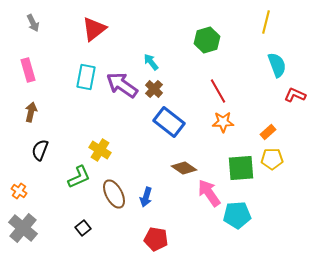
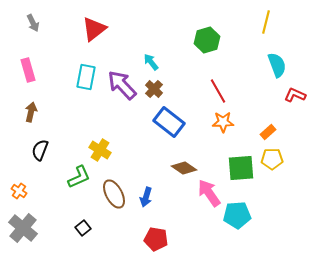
purple arrow: rotated 12 degrees clockwise
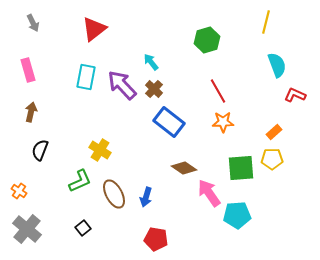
orange rectangle: moved 6 px right
green L-shape: moved 1 px right, 4 px down
gray cross: moved 4 px right, 1 px down
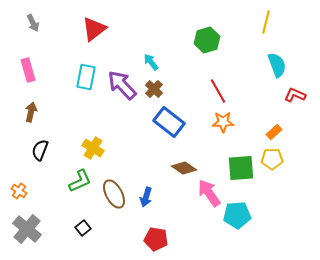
yellow cross: moved 7 px left, 2 px up
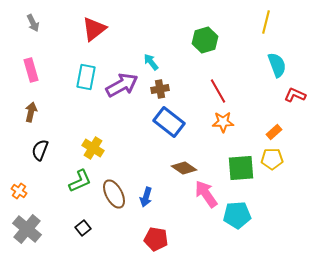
green hexagon: moved 2 px left
pink rectangle: moved 3 px right
purple arrow: rotated 104 degrees clockwise
brown cross: moved 6 px right; rotated 36 degrees clockwise
pink arrow: moved 3 px left, 1 px down
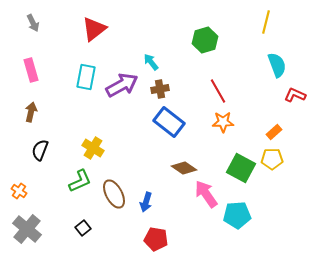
green square: rotated 32 degrees clockwise
blue arrow: moved 5 px down
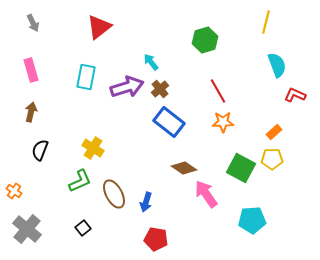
red triangle: moved 5 px right, 2 px up
purple arrow: moved 5 px right, 2 px down; rotated 12 degrees clockwise
brown cross: rotated 30 degrees counterclockwise
orange cross: moved 5 px left
cyan pentagon: moved 15 px right, 5 px down
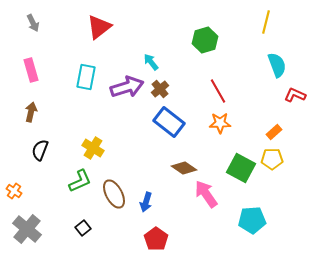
orange star: moved 3 px left, 1 px down
red pentagon: rotated 25 degrees clockwise
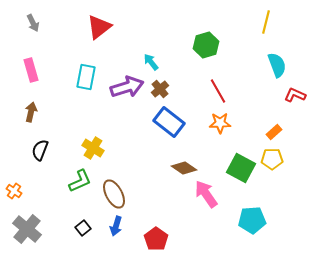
green hexagon: moved 1 px right, 5 px down
blue arrow: moved 30 px left, 24 px down
